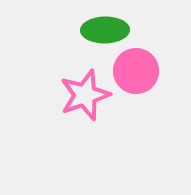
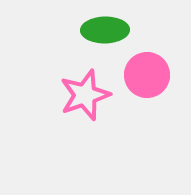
pink circle: moved 11 px right, 4 px down
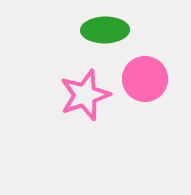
pink circle: moved 2 px left, 4 px down
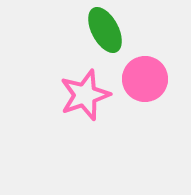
green ellipse: rotated 63 degrees clockwise
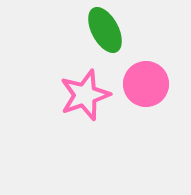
pink circle: moved 1 px right, 5 px down
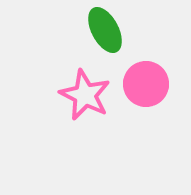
pink star: rotated 27 degrees counterclockwise
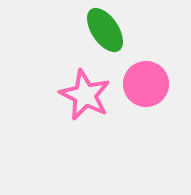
green ellipse: rotated 6 degrees counterclockwise
